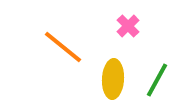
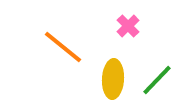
green line: rotated 15 degrees clockwise
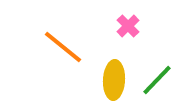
yellow ellipse: moved 1 px right, 1 px down
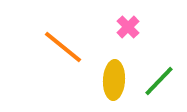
pink cross: moved 1 px down
green line: moved 2 px right, 1 px down
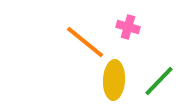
pink cross: rotated 30 degrees counterclockwise
orange line: moved 22 px right, 5 px up
